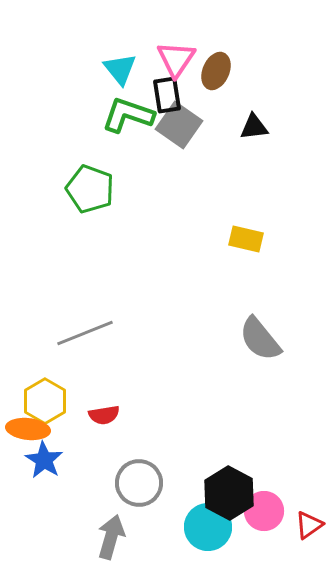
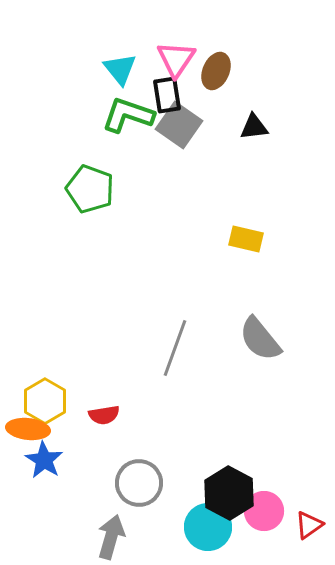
gray line: moved 90 px right, 15 px down; rotated 48 degrees counterclockwise
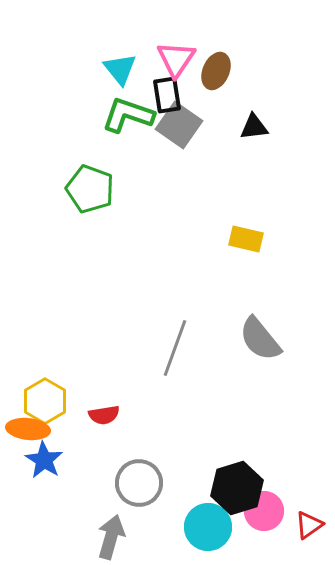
black hexagon: moved 8 px right, 5 px up; rotated 15 degrees clockwise
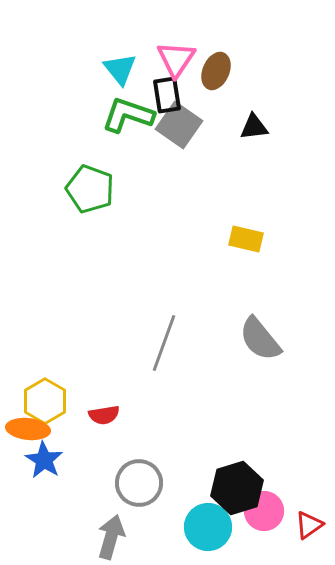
gray line: moved 11 px left, 5 px up
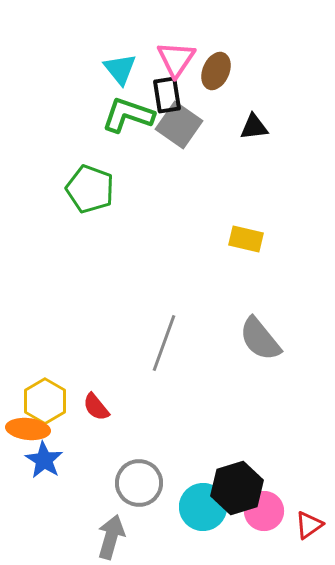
red semicircle: moved 8 px left, 8 px up; rotated 60 degrees clockwise
cyan circle: moved 5 px left, 20 px up
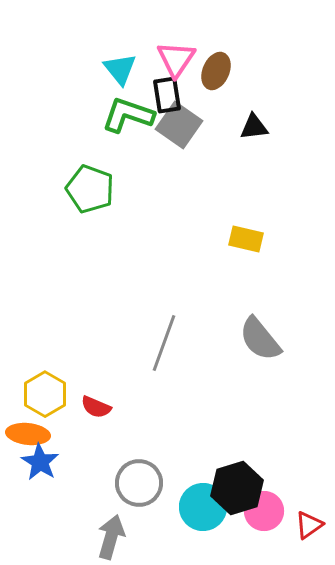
yellow hexagon: moved 7 px up
red semicircle: rotated 28 degrees counterclockwise
orange ellipse: moved 5 px down
blue star: moved 4 px left, 2 px down
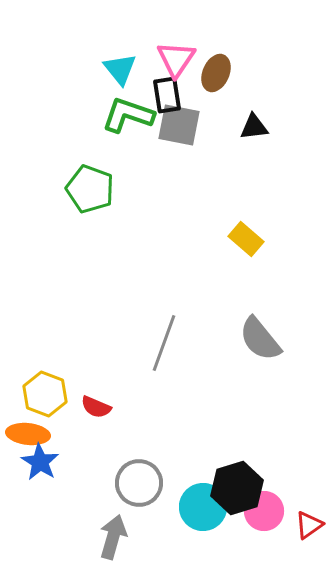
brown ellipse: moved 2 px down
gray square: rotated 24 degrees counterclockwise
yellow rectangle: rotated 28 degrees clockwise
yellow hexagon: rotated 9 degrees counterclockwise
gray arrow: moved 2 px right
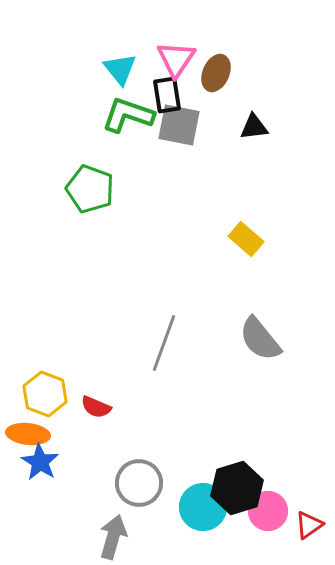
pink circle: moved 4 px right
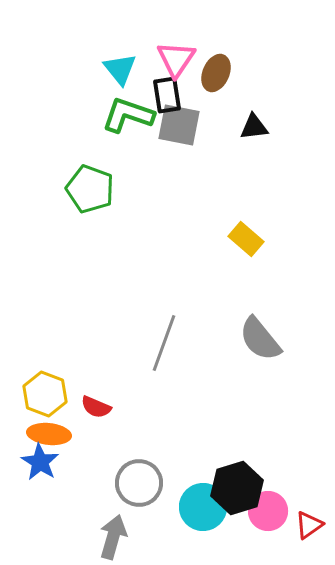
orange ellipse: moved 21 px right
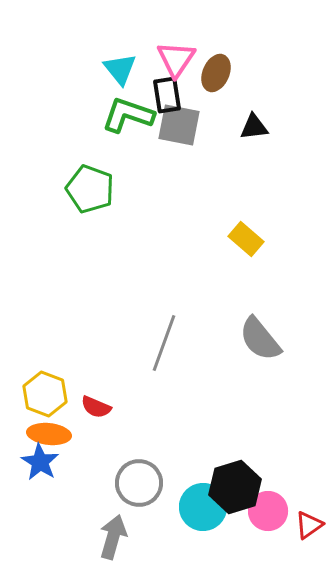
black hexagon: moved 2 px left, 1 px up
